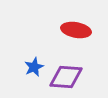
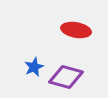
purple diamond: rotated 12 degrees clockwise
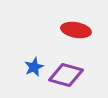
purple diamond: moved 2 px up
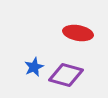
red ellipse: moved 2 px right, 3 px down
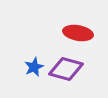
purple diamond: moved 6 px up
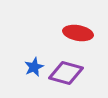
purple diamond: moved 4 px down
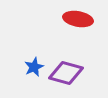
red ellipse: moved 14 px up
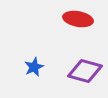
purple diamond: moved 19 px right, 2 px up
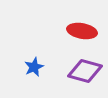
red ellipse: moved 4 px right, 12 px down
